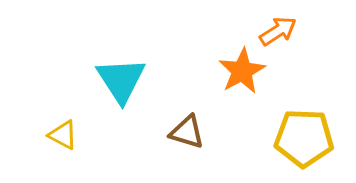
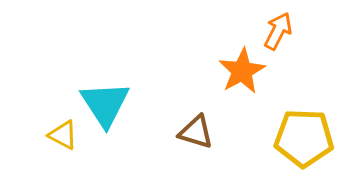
orange arrow: rotated 30 degrees counterclockwise
cyan triangle: moved 16 px left, 24 px down
brown triangle: moved 9 px right
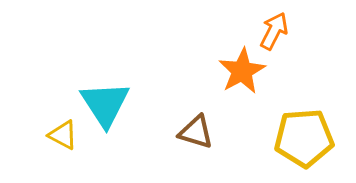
orange arrow: moved 4 px left
yellow pentagon: rotated 6 degrees counterclockwise
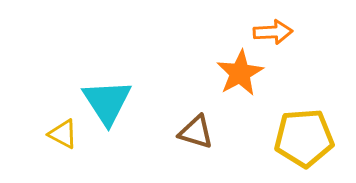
orange arrow: moved 1 px left, 1 px down; rotated 60 degrees clockwise
orange star: moved 2 px left, 2 px down
cyan triangle: moved 2 px right, 2 px up
yellow triangle: moved 1 px up
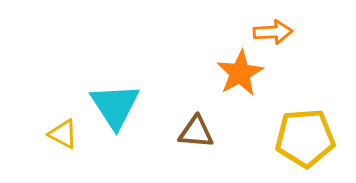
cyan triangle: moved 8 px right, 4 px down
brown triangle: rotated 12 degrees counterclockwise
yellow pentagon: moved 1 px right
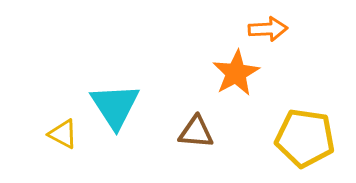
orange arrow: moved 5 px left, 3 px up
orange star: moved 4 px left
yellow pentagon: rotated 12 degrees clockwise
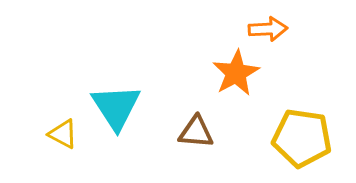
cyan triangle: moved 1 px right, 1 px down
yellow pentagon: moved 3 px left
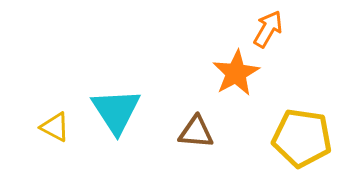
orange arrow: rotated 57 degrees counterclockwise
cyan triangle: moved 4 px down
yellow triangle: moved 8 px left, 7 px up
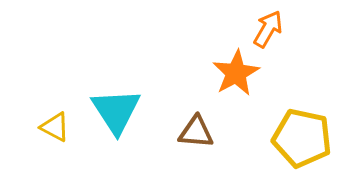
yellow pentagon: rotated 4 degrees clockwise
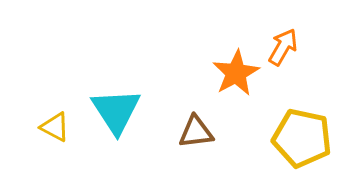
orange arrow: moved 15 px right, 18 px down
brown triangle: rotated 12 degrees counterclockwise
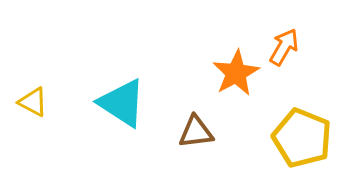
orange arrow: moved 1 px right
cyan triangle: moved 6 px right, 8 px up; rotated 24 degrees counterclockwise
yellow triangle: moved 22 px left, 25 px up
yellow pentagon: rotated 10 degrees clockwise
